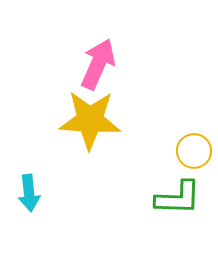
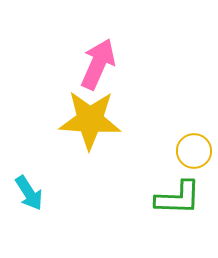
cyan arrow: rotated 27 degrees counterclockwise
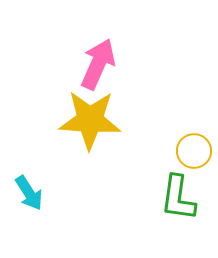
green L-shape: rotated 96 degrees clockwise
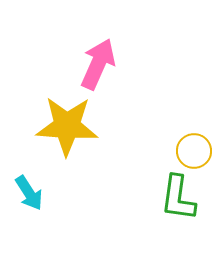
yellow star: moved 23 px left, 6 px down
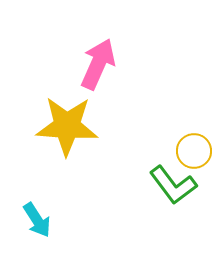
cyan arrow: moved 8 px right, 27 px down
green L-shape: moved 5 px left, 13 px up; rotated 45 degrees counterclockwise
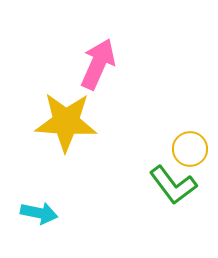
yellow star: moved 1 px left, 4 px up
yellow circle: moved 4 px left, 2 px up
cyan arrow: moved 2 px right, 7 px up; rotated 45 degrees counterclockwise
